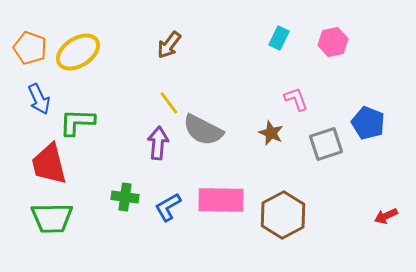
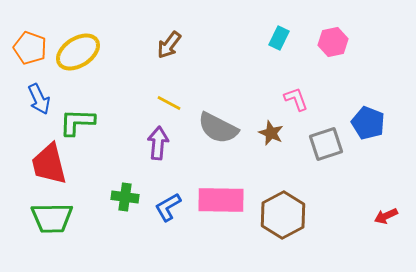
yellow line: rotated 25 degrees counterclockwise
gray semicircle: moved 15 px right, 2 px up
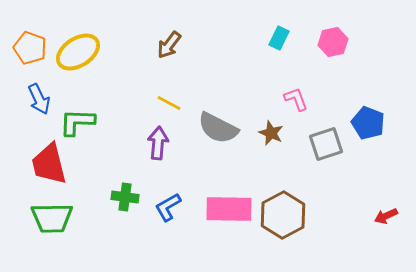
pink rectangle: moved 8 px right, 9 px down
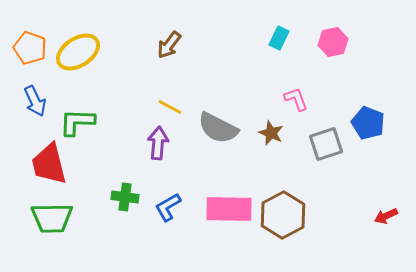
blue arrow: moved 4 px left, 2 px down
yellow line: moved 1 px right, 4 px down
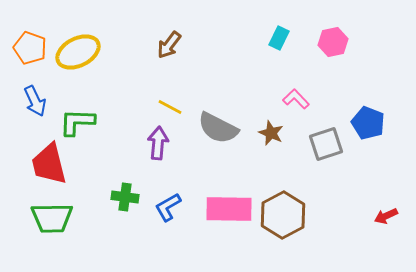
yellow ellipse: rotated 6 degrees clockwise
pink L-shape: rotated 24 degrees counterclockwise
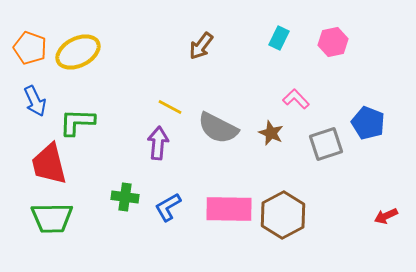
brown arrow: moved 32 px right, 1 px down
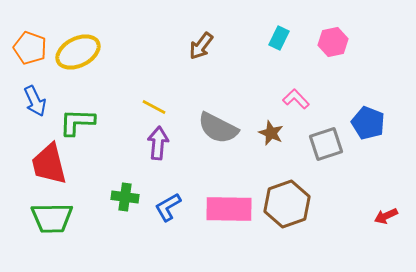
yellow line: moved 16 px left
brown hexagon: moved 4 px right, 11 px up; rotated 9 degrees clockwise
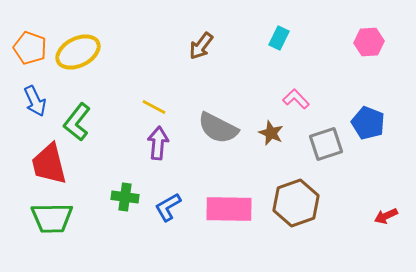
pink hexagon: moved 36 px right; rotated 8 degrees clockwise
green L-shape: rotated 54 degrees counterclockwise
brown hexagon: moved 9 px right, 1 px up
